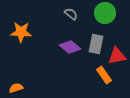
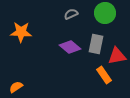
gray semicircle: rotated 64 degrees counterclockwise
orange semicircle: moved 1 px up; rotated 16 degrees counterclockwise
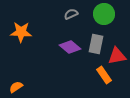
green circle: moved 1 px left, 1 px down
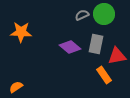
gray semicircle: moved 11 px right, 1 px down
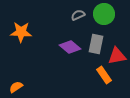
gray semicircle: moved 4 px left
